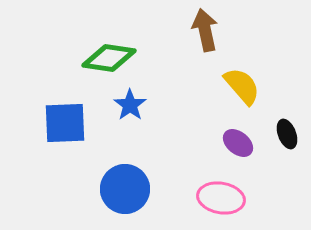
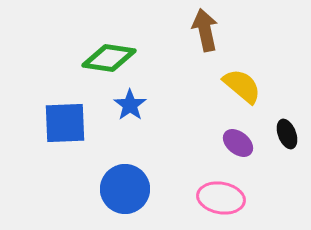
yellow semicircle: rotated 9 degrees counterclockwise
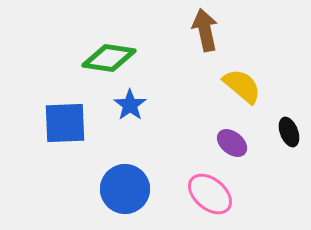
black ellipse: moved 2 px right, 2 px up
purple ellipse: moved 6 px left
pink ellipse: moved 11 px left, 4 px up; rotated 30 degrees clockwise
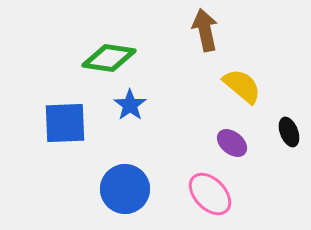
pink ellipse: rotated 6 degrees clockwise
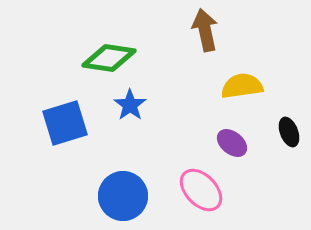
yellow semicircle: rotated 48 degrees counterclockwise
blue square: rotated 15 degrees counterclockwise
blue circle: moved 2 px left, 7 px down
pink ellipse: moved 9 px left, 4 px up
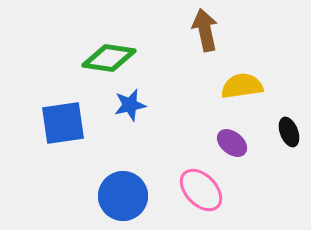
blue star: rotated 24 degrees clockwise
blue square: moved 2 px left; rotated 9 degrees clockwise
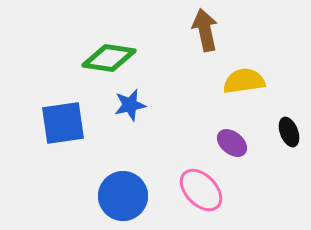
yellow semicircle: moved 2 px right, 5 px up
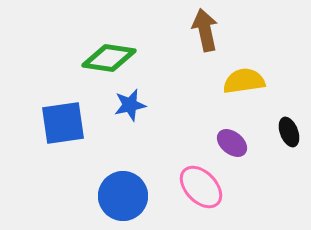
pink ellipse: moved 3 px up
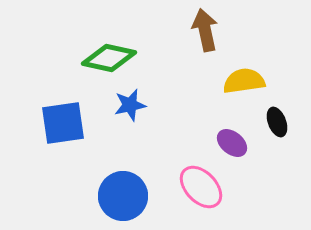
green diamond: rotated 4 degrees clockwise
black ellipse: moved 12 px left, 10 px up
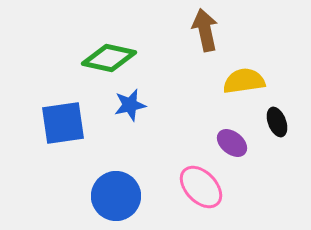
blue circle: moved 7 px left
